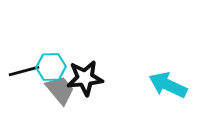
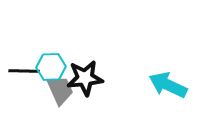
black line: rotated 16 degrees clockwise
gray trapezoid: rotated 16 degrees clockwise
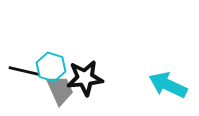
cyan hexagon: rotated 20 degrees clockwise
black line: rotated 12 degrees clockwise
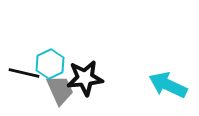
cyan hexagon: moved 1 px left, 3 px up; rotated 16 degrees clockwise
black line: moved 2 px down
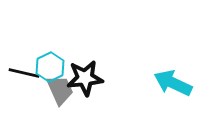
cyan hexagon: moved 3 px down
cyan arrow: moved 5 px right, 2 px up
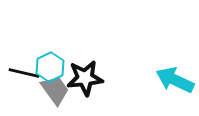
cyan arrow: moved 2 px right, 3 px up
gray trapezoid: moved 5 px left; rotated 12 degrees counterclockwise
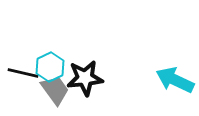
black line: moved 1 px left
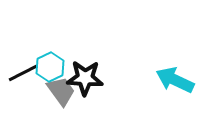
black line: rotated 40 degrees counterclockwise
black star: rotated 9 degrees clockwise
gray trapezoid: moved 6 px right, 1 px down
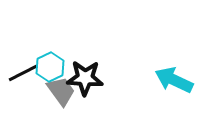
cyan arrow: moved 1 px left
